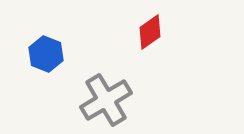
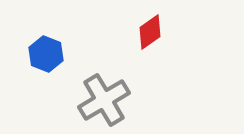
gray cross: moved 2 px left
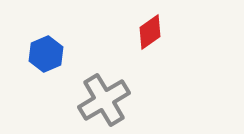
blue hexagon: rotated 16 degrees clockwise
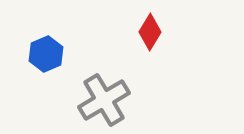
red diamond: rotated 24 degrees counterclockwise
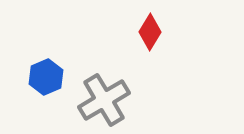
blue hexagon: moved 23 px down
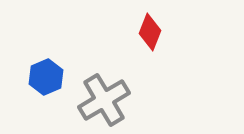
red diamond: rotated 9 degrees counterclockwise
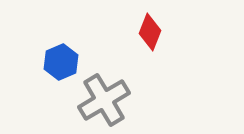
blue hexagon: moved 15 px right, 15 px up
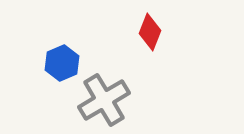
blue hexagon: moved 1 px right, 1 px down
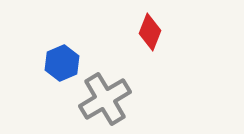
gray cross: moved 1 px right, 1 px up
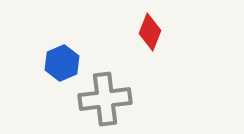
gray cross: rotated 24 degrees clockwise
